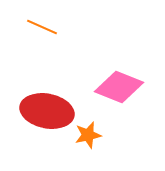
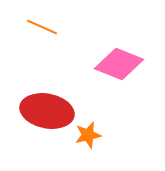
pink diamond: moved 23 px up
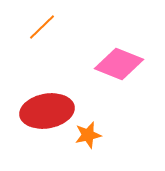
orange line: rotated 68 degrees counterclockwise
red ellipse: rotated 21 degrees counterclockwise
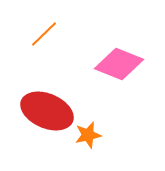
orange line: moved 2 px right, 7 px down
red ellipse: rotated 33 degrees clockwise
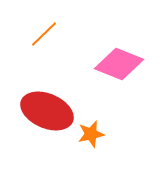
orange star: moved 3 px right, 1 px up
